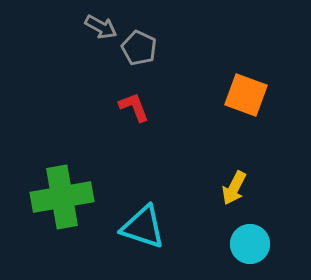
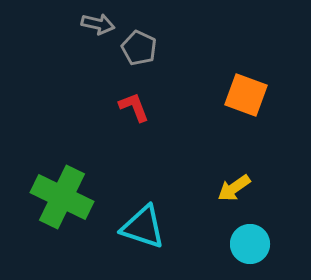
gray arrow: moved 3 px left, 3 px up; rotated 16 degrees counterclockwise
yellow arrow: rotated 28 degrees clockwise
green cross: rotated 36 degrees clockwise
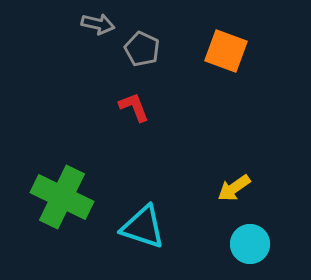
gray pentagon: moved 3 px right, 1 px down
orange square: moved 20 px left, 44 px up
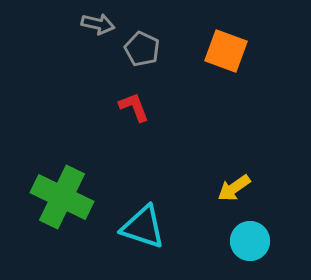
cyan circle: moved 3 px up
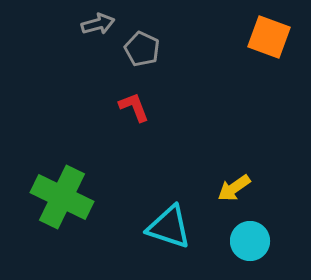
gray arrow: rotated 28 degrees counterclockwise
orange square: moved 43 px right, 14 px up
cyan triangle: moved 26 px right
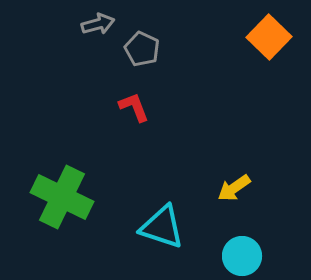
orange square: rotated 24 degrees clockwise
cyan triangle: moved 7 px left
cyan circle: moved 8 px left, 15 px down
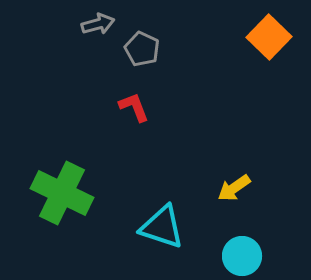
green cross: moved 4 px up
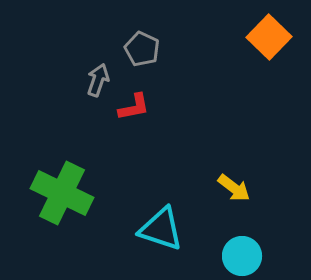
gray arrow: moved 56 px down; rotated 56 degrees counterclockwise
red L-shape: rotated 100 degrees clockwise
yellow arrow: rotated 108 degrees counterclockwise
cyan triangle: moved 1 px left, 2 px down
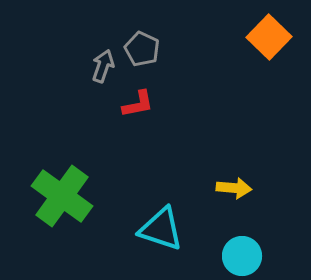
gray arrow: moved 5 px right, 14 px up
red L-shape: moved 4 px right, 3 px up
yellow arrow: rotated 32 degrees counterclockwise
green cross: moved 3 px down; rotated 10 degrees clockwise
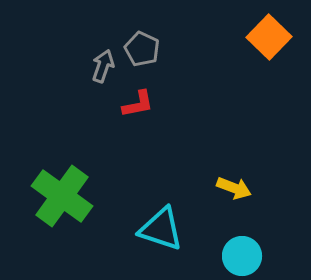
yellow arrow: rotated 16 degrees clockwise
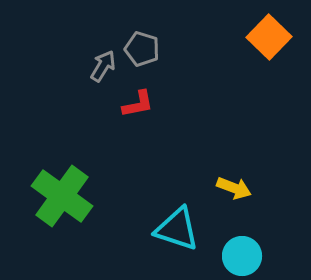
gray pentagon: rotated 8 degrees counterclockwise
gray arrow: rotated 12 degrees clockwise
cyan triangle: moved 16 px right
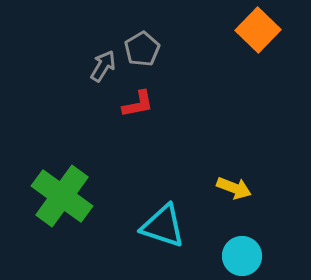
orange square: moved 11 px left, 7 px up
gray pentagon: rotated 24 degrees clockwise
cyan triangle: moved 14 px left, 3 px up
